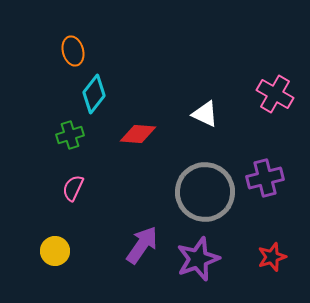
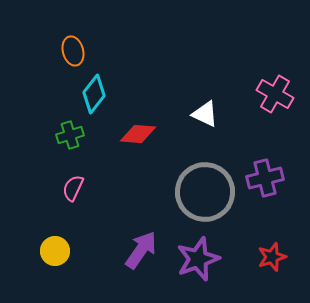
purple arrow: moved 1 px left, 5 px down
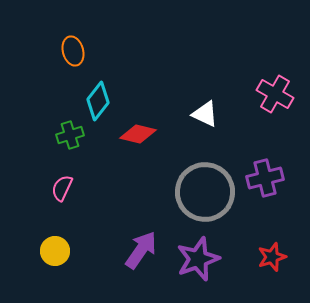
cyan diamond: moved 4 px right, 7 px down
red diamond: rotated 9 degrees clockwise
pink semicircle: moved 11 px left
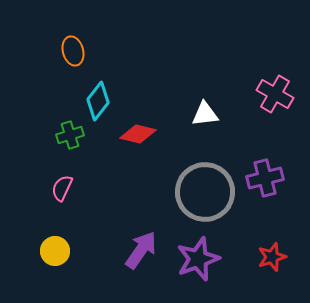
white triangle: rotated 32 degrees counterclockwise
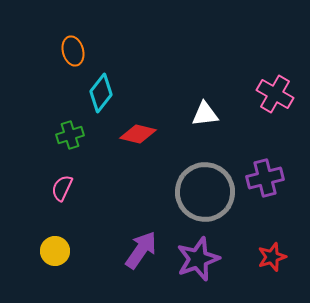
cyan diamond: moved 3 px right, 8 px up
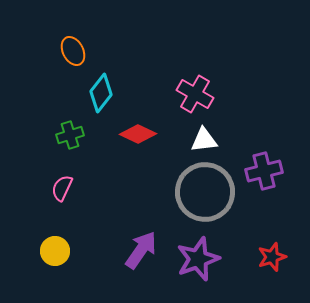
orange ellipse: rotated 12 degrees counterclockwise
pink cross: moved 80 px left
white triangle: moved 1 px left, 26 px down
red diamond: rotated 12 degrees clockwise
purple cross: moved 1 px left, 7 px up
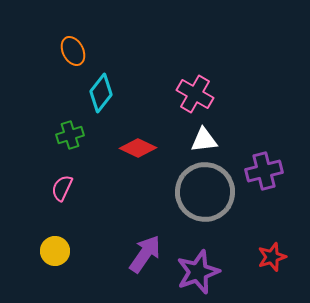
red diamond: moved 14 px down
purple arrow: moved 4 px right, 4 px down
purple star: moved 13 px down
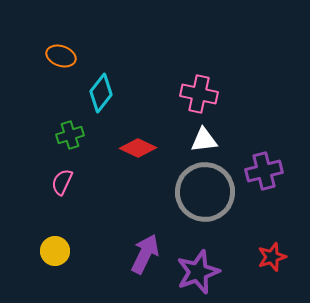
orange ellipse: moved 12 px left, 5 px down; rotated 44 degrees counterclockwise
pink cross: moved 4 px right; rotated 18 degrees counterclockwise
pink semicircle: moved 6 px up
purple arrow: rotated 9 degrees counterclockwise
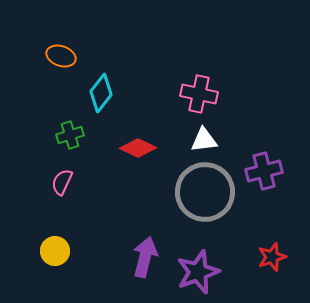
purple arrow: moved 3 px down; rotated 12 degrees counterclockwise
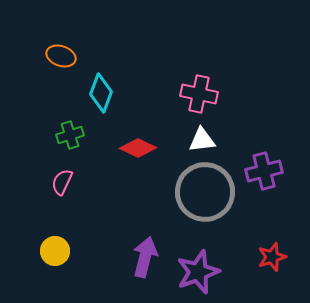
cyan diamond: rotated 18 degrees counterclockwise
white triangle: moved 2 px left
